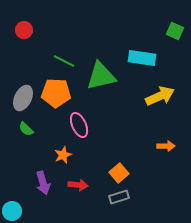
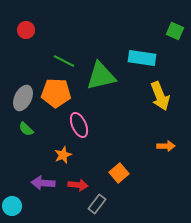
red circle: moved 2 px right
yellow arrow: rotated 92 degrees clockwise
purple arrow: rotated 110 degrees clockwise
gray rectangle: moved 22 px left, 7 px down; rotated 36 degrees counterclockwise
cyan circle: moved 5 px up
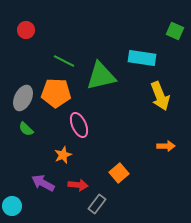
purple arrow: rotated 25 degrees clockwise
